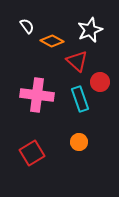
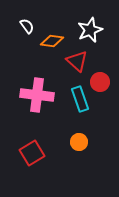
orange diamond: rotated 20 degrees counterclockwise
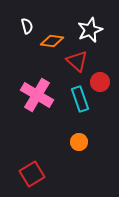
white semicircle: rotated 21 degrees clockwise
pink cross: rotated 24 degrees clockwise
red square: moved 21 px down
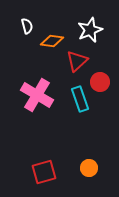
red triangle: rotated 35 degrees clockwise
orange circle: moved 10 px right, 26 px down
red square: moved 12 px right, 2 px up; rotated 15 degrees clockwise
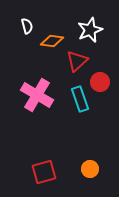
orange circle: moved 1 px right, 1 px down
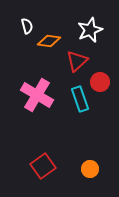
orange diamond: moved 3 px left
red square: moved 1 px left, 6 px up; rotated 20 degrees counterclockwise
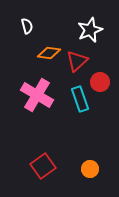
orange diamond: moved 12 px down
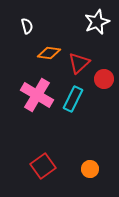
white star: moved 7 px right, 8 px up
red triangle: moved 2 px right, 2 px down
red circle: moved 4 px right, 3 px up
cyan rectangle: moved 7 px left; rotated 45 degrees clockwise
